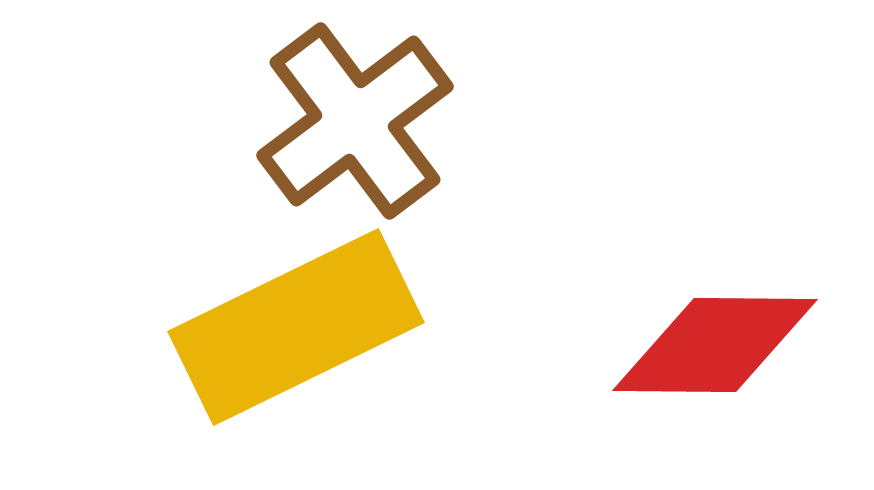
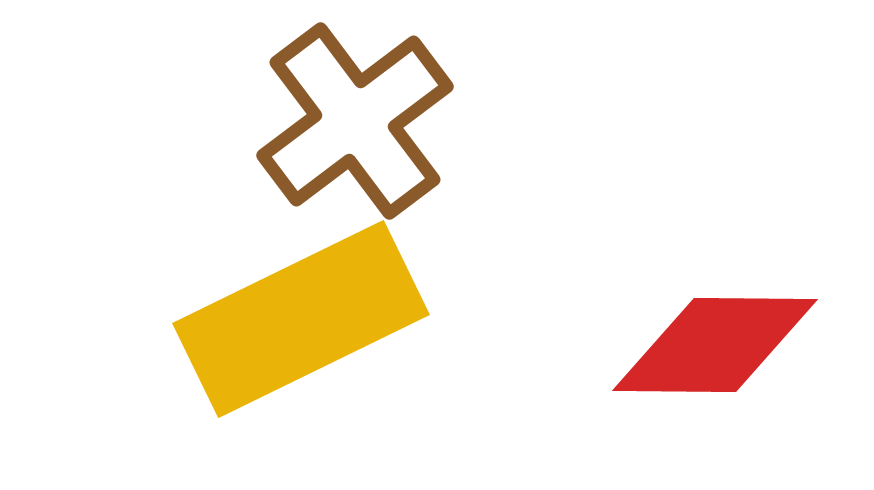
yellow rectangle: moved 5 px right, 8 px up
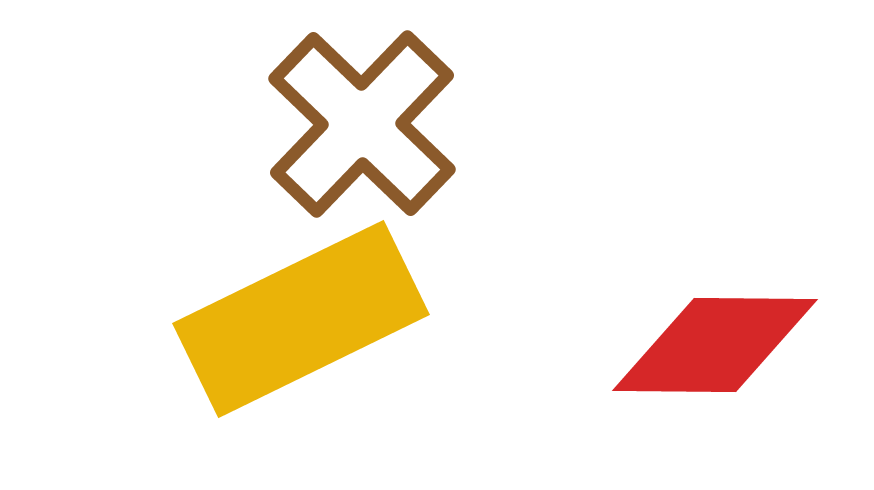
brown cross: moved 7 px right, 3 px down; rotated 9 degrees counterclockwise
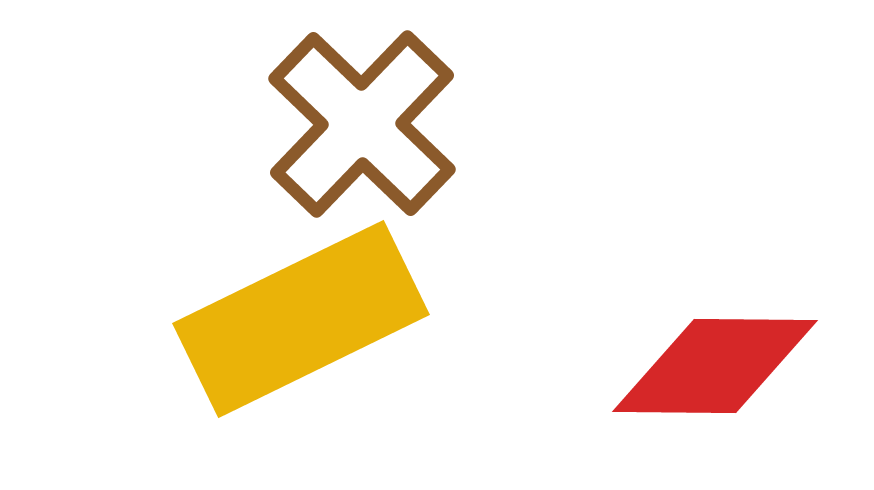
red diamond: moved 21 px down
